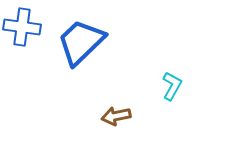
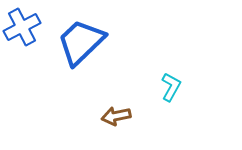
blue cross: rotated 36 degrees counterclockwise
cyan L-shape: moved 1 px left, 1 px down
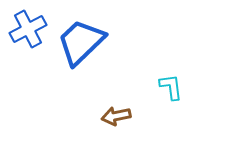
blue cross: moved 6 px right, 2 px down
cyan L-shape: rotated 36 degrees counterclockwise
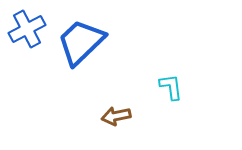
blue cross: moved 1 px left
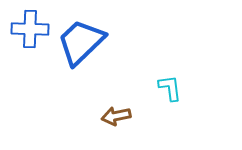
blue cross: moved 3 px right; rotated 30 degrees clockwise
cyan L-shape: moved 1 px left, 1 px down
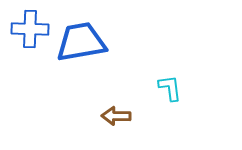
blue trapezoid: rotated 34 degrees clockwise
brown arrow: rotated 12 degrees clockwise
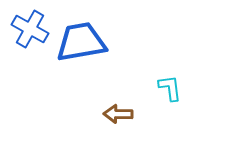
blue cross: rotated 27 degrees clockwise
brown arrow: moved 2 px right, 2 px up
